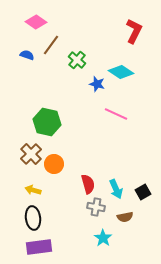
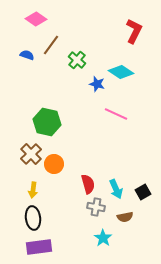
pink diamond: moved 3 px up
yellow arrow: rotated 98 degrees counterclockwise
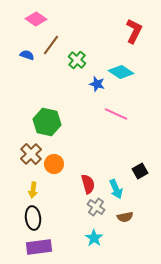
black square: moved 3 px left, 21 px up
gray cross: rotated 24 degrees clockwise
cyan star: moved 9 px left
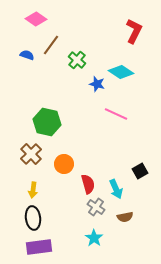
orange circle: moved 10 px right
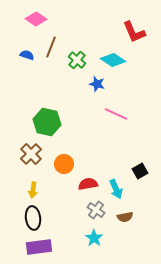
red L-shape: moved 1 px down; rotated 130 degrees clockwise
brown line: moved 2 px down; rotated 15 degrees counterclockwise
cyan diamond: moved 8 px left, 12 px up
red semicircle: rotated 84 degrees counterclockwise
gray cross: moved 3 px down
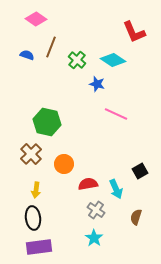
yellow arrow: moved 3 px right
brown semicircle: moved 11 px right; rotated 119 degrees clockwise
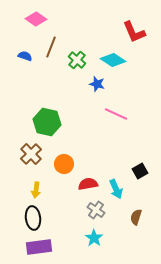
blue semicircle: moved 2 px left, 1 px down
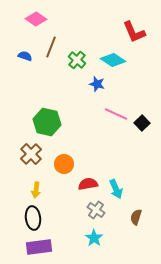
black square: moved 2 px right, 48 px up; rotated 14 degrees counterclockwise
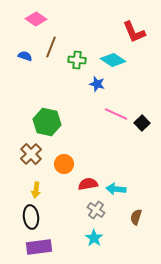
green cross: rotated 36 degrees counterclockwise
cyan arrow: rotated 120 degrees clockwise
black ellipse: moved 2 px left, 1 px up
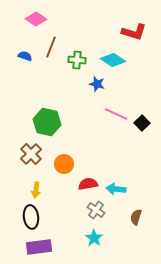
red L-shape: rotated 50 degrees counterclockwise
